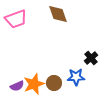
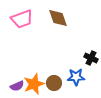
brown diamond: moved 4 px down
pink trapezoid: moved 6 px right
black cross: rotated 24 degrees counterclockwise
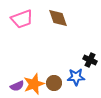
black cross: moved 1 px left, 2 px down
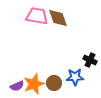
pink trapezoid: moved 15 px right, 3 px up; rotated 150 degrees counterclockwise
blue star: moved 1 px left
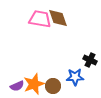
pink trapezoid: moved 3 px right, 3 px down
brown circle: moved 1 px left, 3 px down
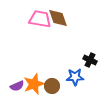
brown circle: moved 1 px left
